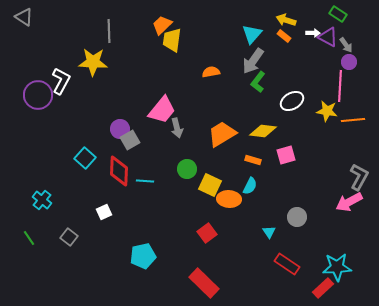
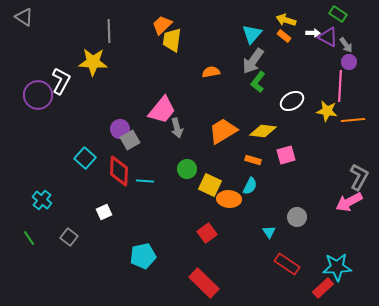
orange trapezoid at (222, 134): moved 1 px right, 3 px up
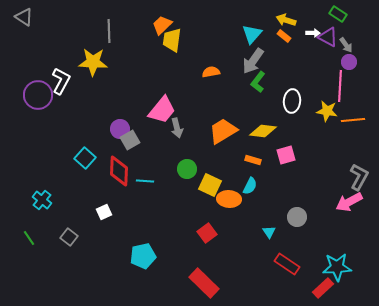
white ellipse at (292, 101): rotated 55 degrees counterclockwise
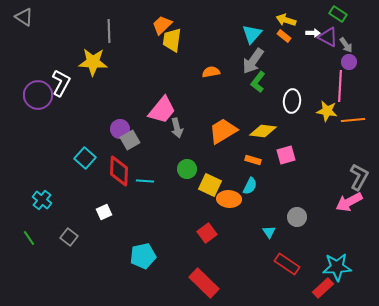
white L-shape at (61, 81): moved 2 px down
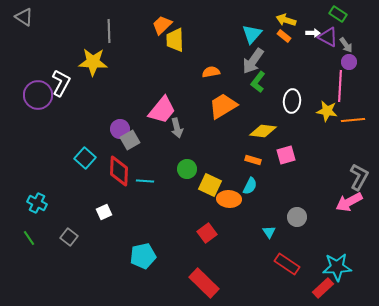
yellow trapezoid at (172, 40): moved 3 px right; rotated 10 degrees counterclockwise
orange trapezoid at (223, 131): moved 25 px up
cyan cross at (42, 200): moved 5 px left, 3 px down; rotated 12 degrees counterclockwise
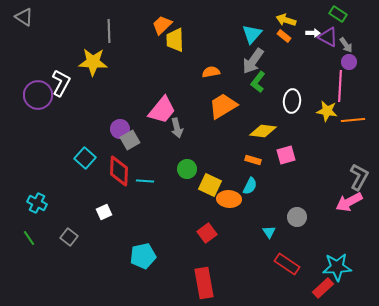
red rectangle at (204, 283): rotated 36 degrees clockwise
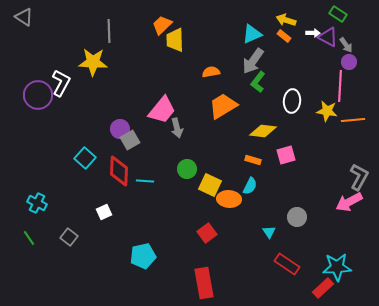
cyan triangle at (252, 34): rotated 25 degrees clockwise
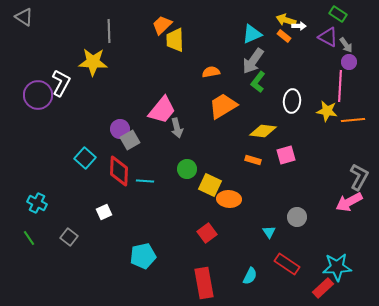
white arrow at (313, 33): moved 14 px left, 7 px up
cyan semicircle at (250, 186): moved 90 px down
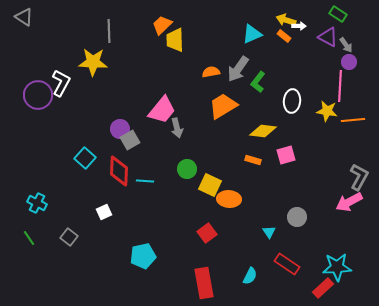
gray arrow at (253, 61): moved 15 px left, 8 px down
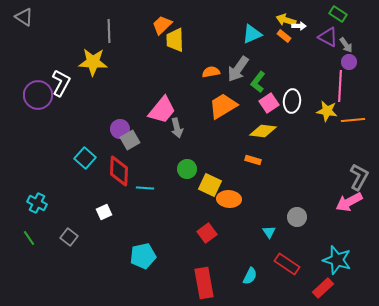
pink square at (286, 155): moved 17 px left, 52 px up; rotated 18 degrees counterclockwise
cyan line at (145, 181): moved 7 px down
cyan star at (337, 267): moved 7 px up; rotated 20 degrees clockwise
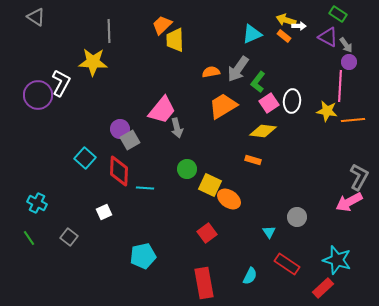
gray triangle at (24, 17): moved 12 px right
orange ellipse at (229, 199): rotated 30 degrees clockwise
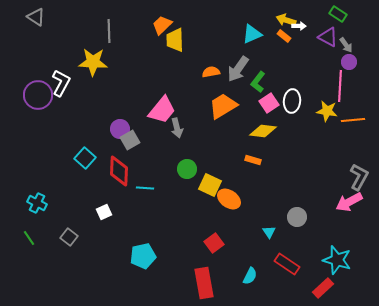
red square at (207, 233): moved 7 px right, 10 px down
